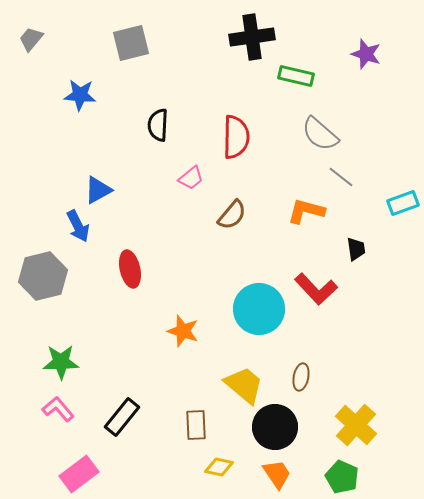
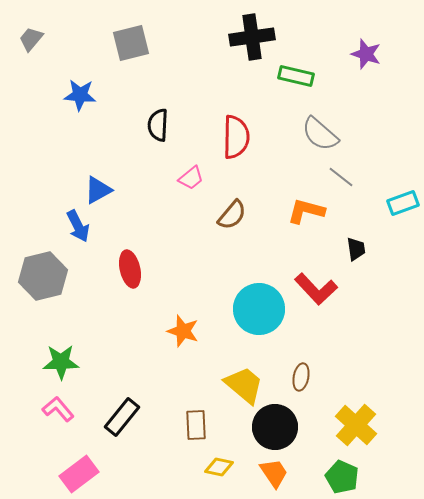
orange trapezoid: moved 3 px left, 1 px up
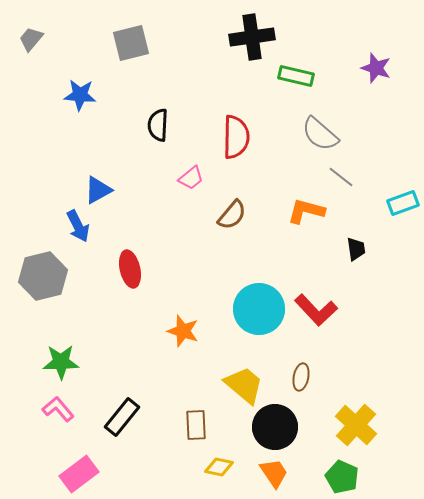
purple star: moved 10 px right, 14 px down
red L-shape: moved 21 px down
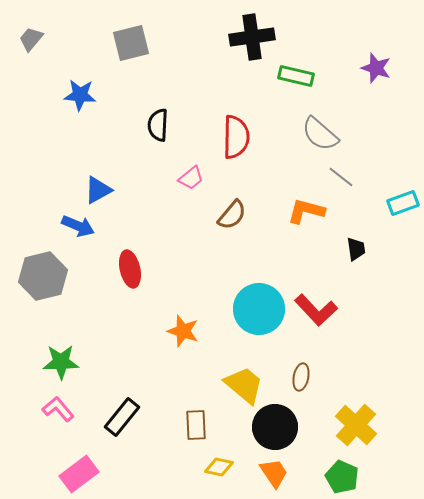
blue arrow: rotated 40 degrees counterclockwise
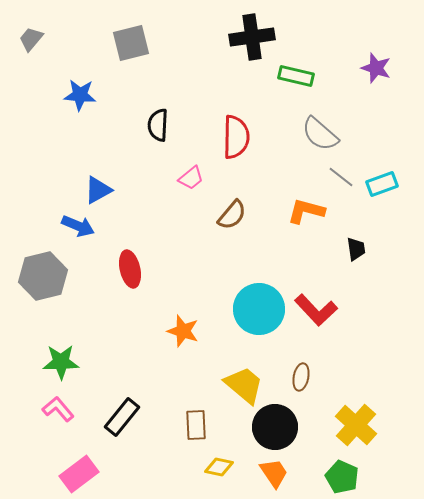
cyan rectangle: moved 21 px left, 19 px up
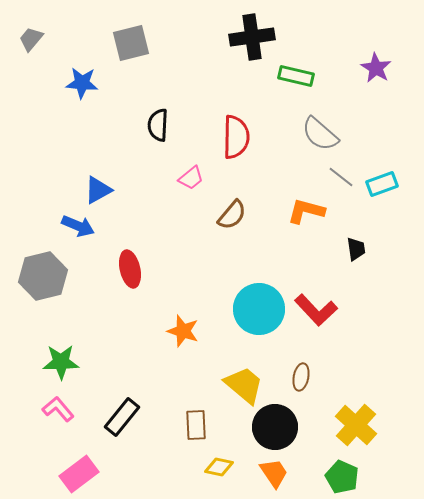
purple star: rotated 12 degrees clockwise
blue star: moved 2 px right, 12 px up
